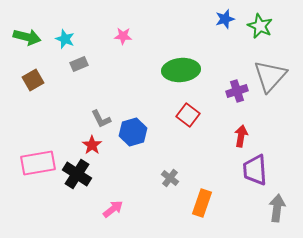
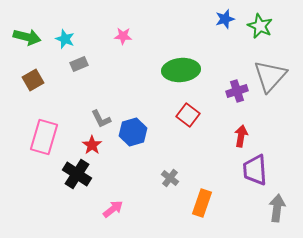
pink rectangle: moved 6 px right, 26 px up; rotated 64 degrees counterclockwise
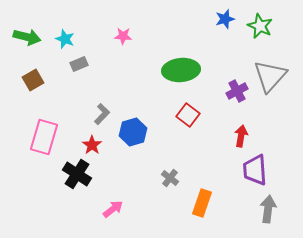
purple cross: rotated 10 degrees counterclockwise
gray L-shape: moved 1 px right, 5 px up; rotated 110 degrees counterclockwise
gray arrow: moved 9 px left, 1 px down
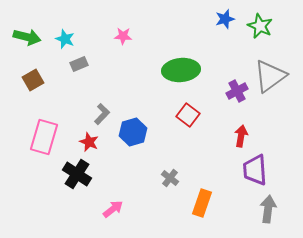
gray triangle: rotated 12 degrees clockwise
red star: moved 3 px left, 3 px up; rotated 12 degrees counterclockwise
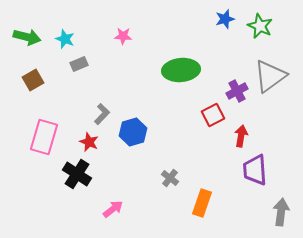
red square: moved 25 px right; rotated 25 degrees clockwise
gray arrow: moved 13 px right, 3 px down
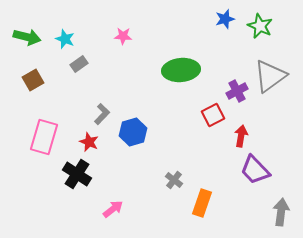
gray rectangle: rotated 12 degrees counterclockwise
purple trapezoid: rotated 40 degrees counterclockwise
gray cross: moved 4 px right, 2 px down
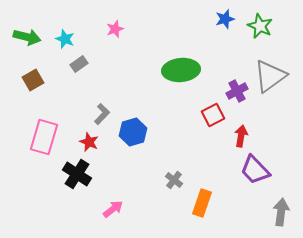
pink star: moved 8 px left, 7 px up; rotated 24 degrees counterclockwise
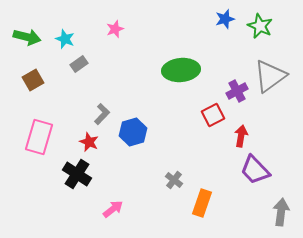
pink rectangle: moved 5 px left
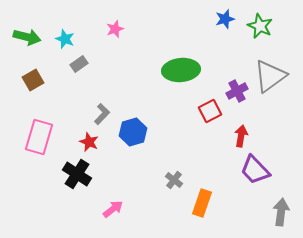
red square: moved 3 px left, 4 px up
